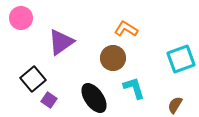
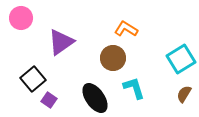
cyan square: rotated 12 degrees counterclockwise
black ellipse: moved 1 px right
brown semicircle: moved 9 px right, 11 px up
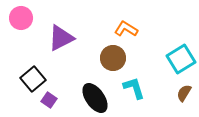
purple triangle: moved 4 px up; rotated 8 degrees clockwise
brown semicircle: moved 1 px up
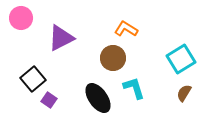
black ellipse: moved 3 px right
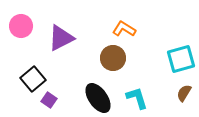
pink circle: moved 8 px down
orange L-shape: moved 2 px left
cyan square: rotated 16 degrees clockwise
cyan L-shape: moved 3 px right, 10 px down
